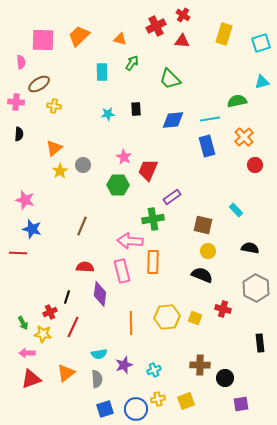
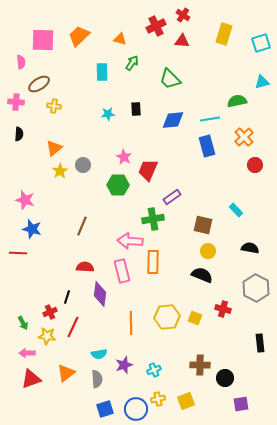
yellow star at (43, 334): moved 4 px right, 2 px down
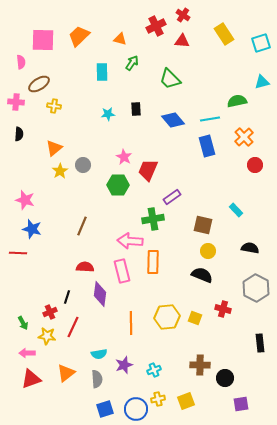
yellow rectangle at (224, 34): rotated 50 degrees counterclockwise
blue diamond at (173, 120): rotated 55 degrees clockwise
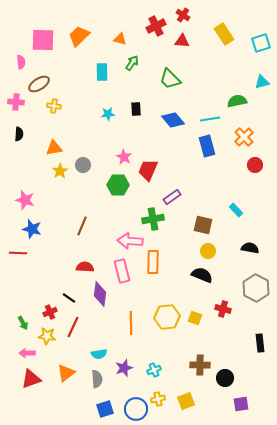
orange triangle at (54, 148): rotated 30 degrees clockwise
black line at (67, 297): moved 2 px right, 1 px down; rotated 72 degrees counterclockwise
purple star at (124, 365): moved 3 px down
